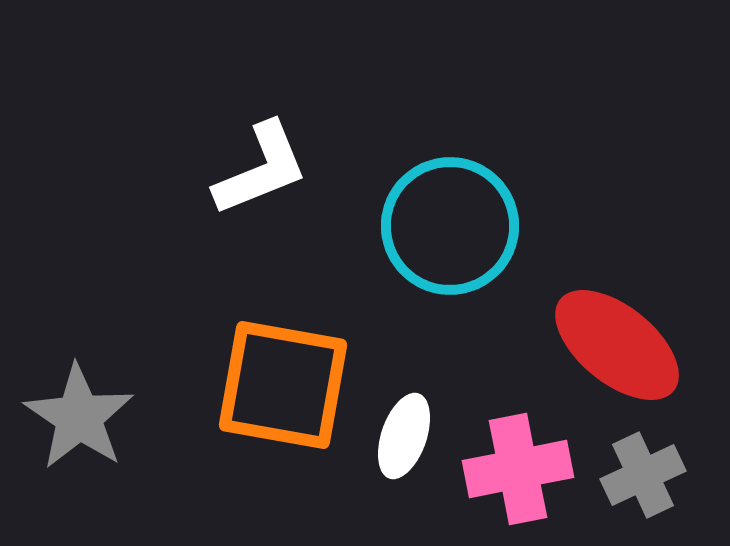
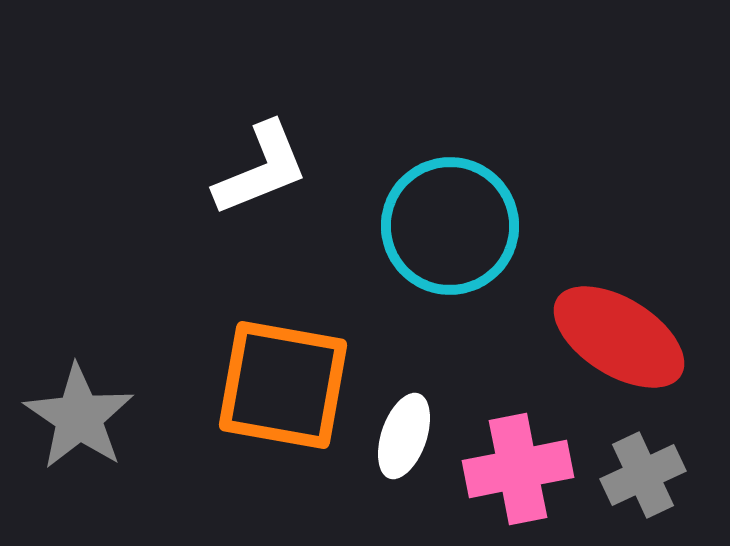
red ellipse: moved 2 px right, 8 px up; rotated 7 degrees counterclockwise
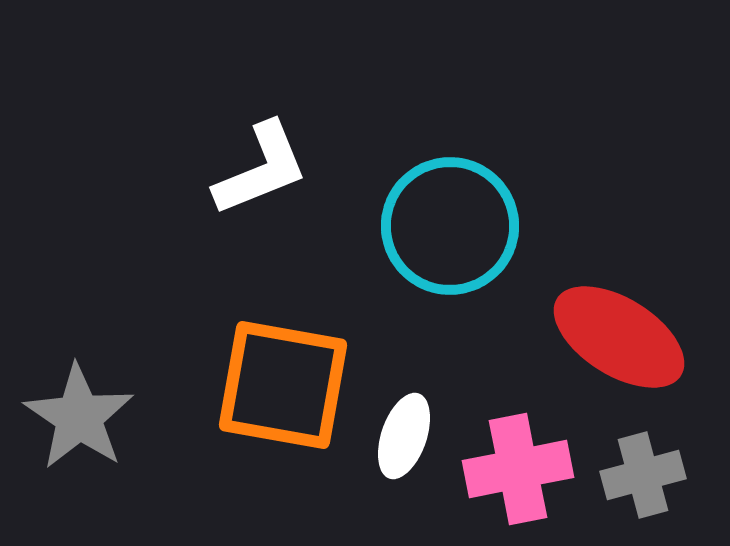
gray cross: rotated 10 degrees clockwise
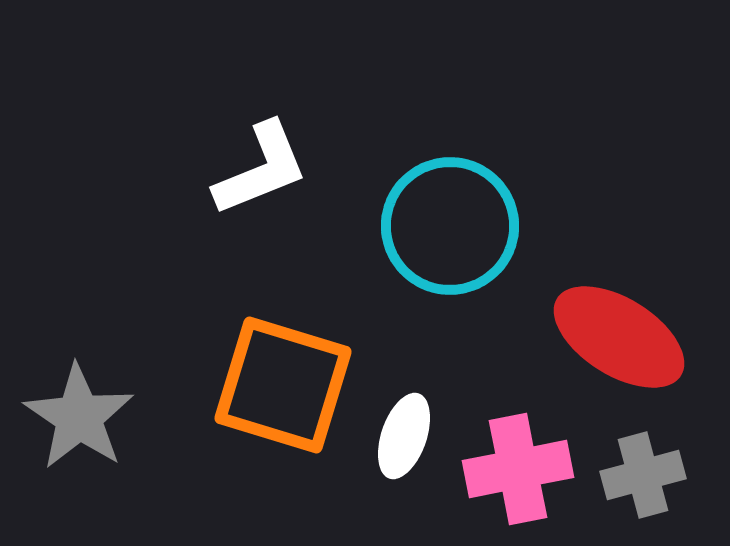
orange square: rotated 7 degrees clockwise
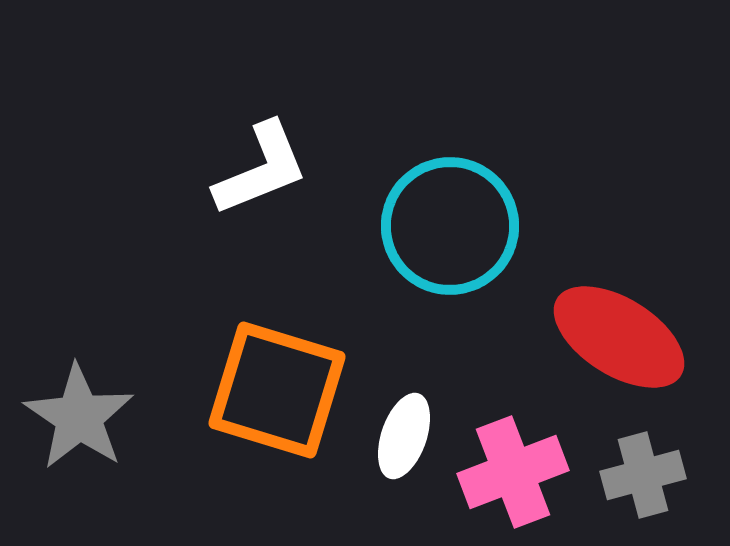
orange square: moved 6 px left, 5 px down
pink cross: moved 5 px left, 3 px down; rotated 10 degrees counterclockwise
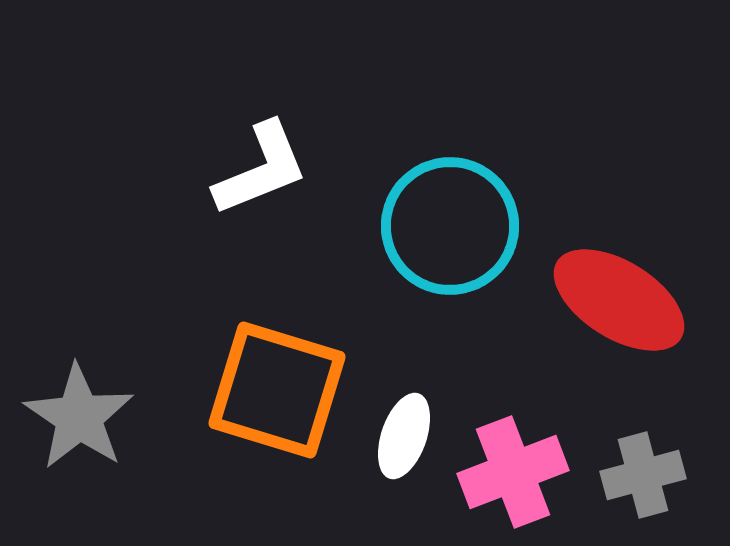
red ellipse: moved 37 px up
